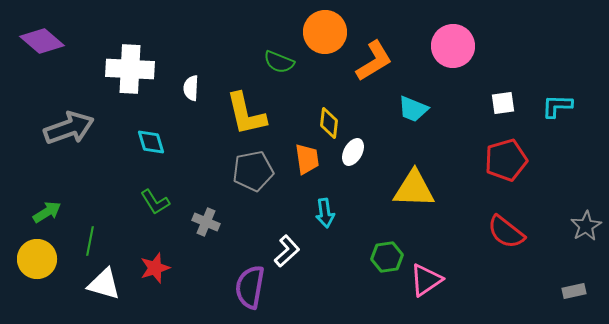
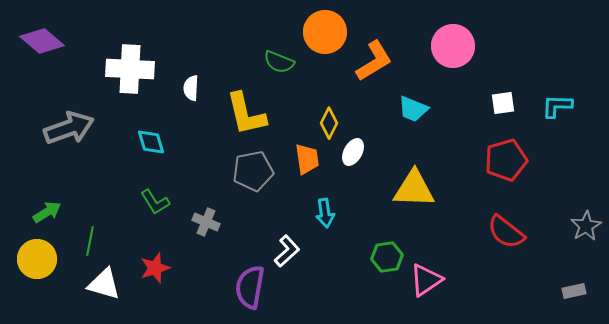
yellow diamond: rotated 20 degrees clockwise
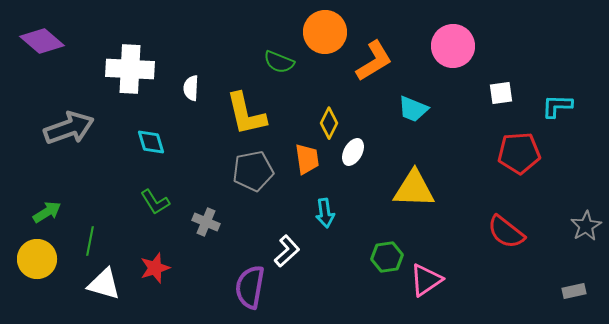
white square: moved 2 px left, 10 px up
red pentagon: moved 13 px right, 7 px up; rotated 12 degrees clockwise
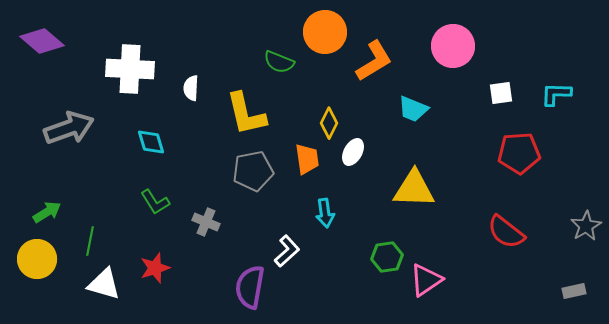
cyan L-shape: moved 1 px left, 12 px up
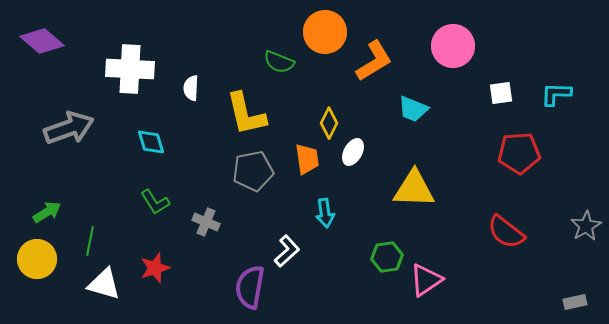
gray rectangle: moved 1 px right, 11 px down
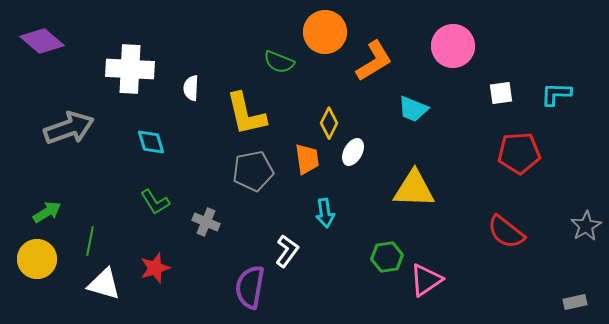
white L-shape: rotated 12 degrees counterclockwise
